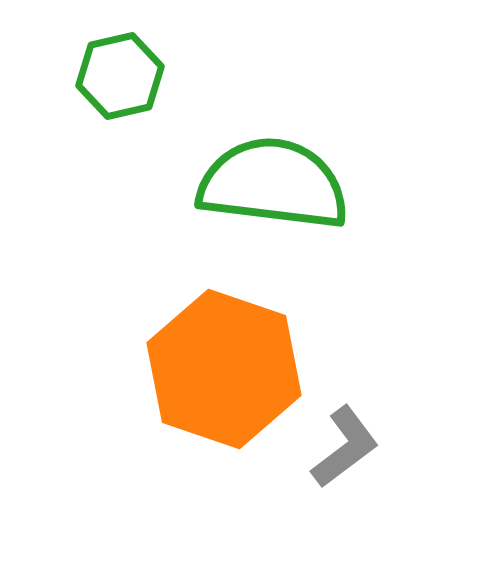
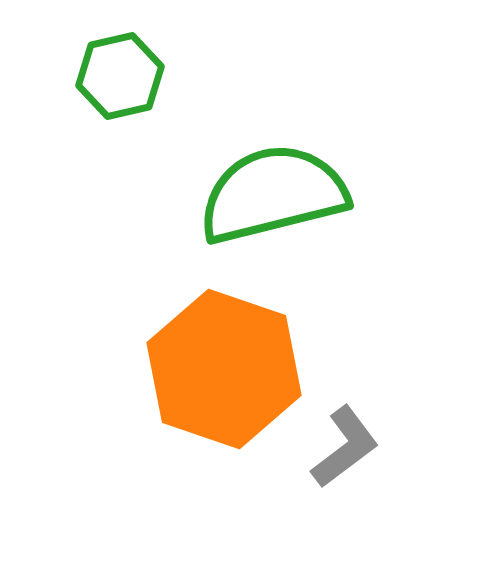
green semicircle: moved 10 px down; rotated 21 degrees counterclockwise
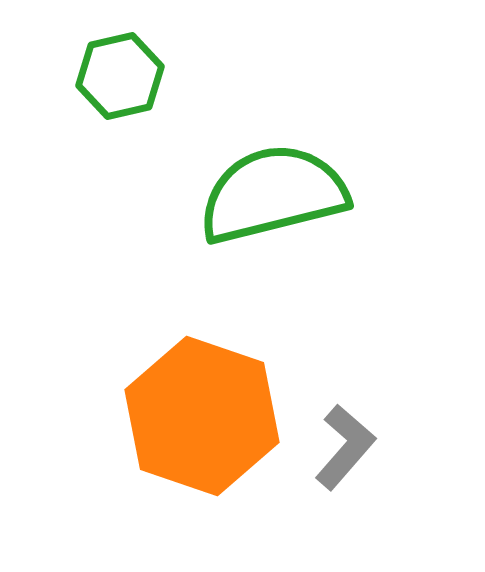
orange hexagon: moved 22 px left, 47 px down
gray L-shape: rotated 12 degrees counterclockwise
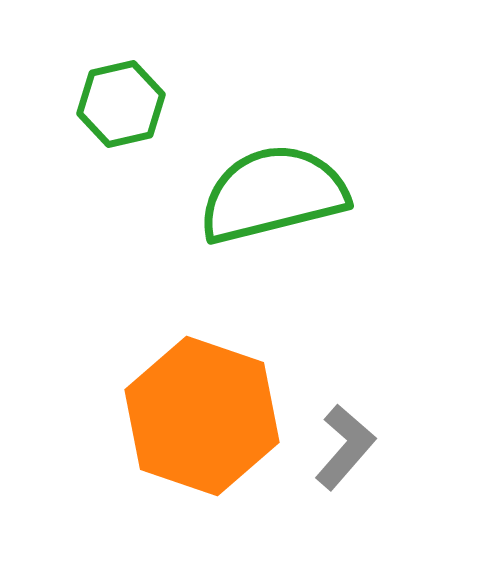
green hexagon: moved 1 px right, 28 px down
